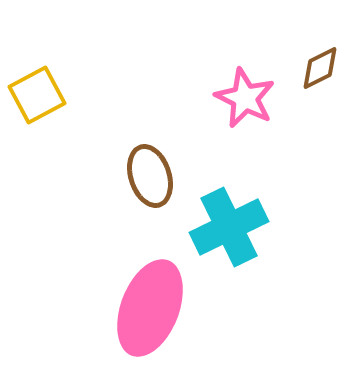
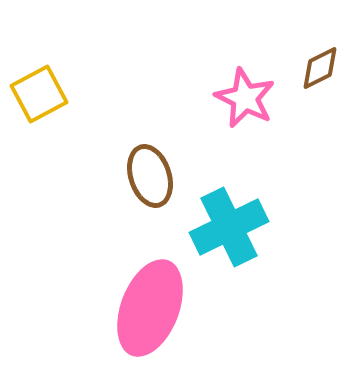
yellow square: moved 2 px right, 1 px up
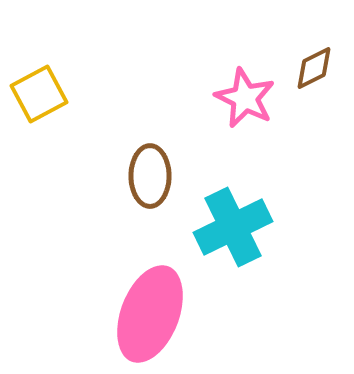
brown diamond: moved 6 px left
brown ellipse: rotated 18 degrees clockwise
cyan cross: moved 4 px right
pink ellipse: moved 6 px down
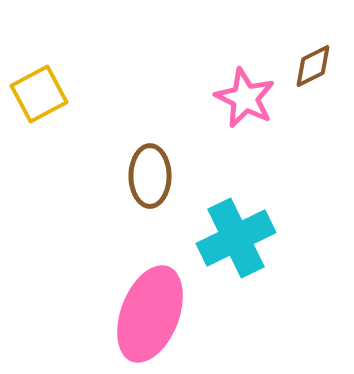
brown diamond: moved 1 px left, 2 px up
cyan cross: moved 3 px right, 11 px down
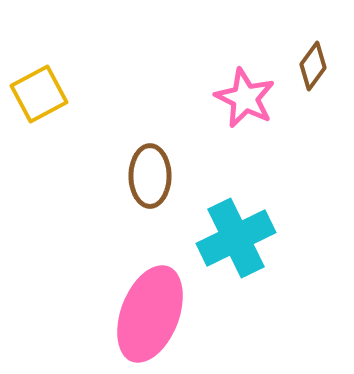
brown diamond: rotated 27 degrees counterclockwise
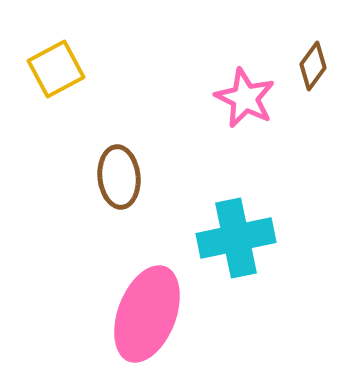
yellow square: moved 17 px right, 25 px up
brown ellipse: moved 31 px left, 1 px down; rotated 6 degrees counterclockwise
cyan cross: rotated 14 degrees clockwise
pink ellipse: moved 3 px left
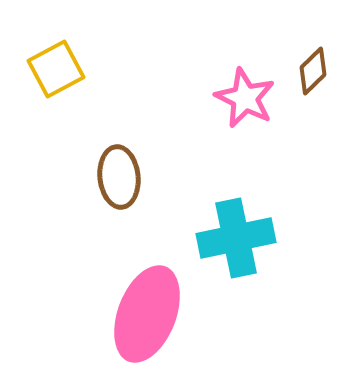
brown diamond: moved 5 px down; rotated 9 degrees clockwise
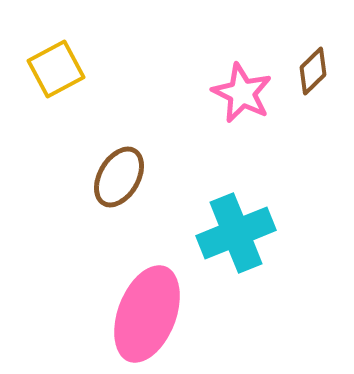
pink star: moved 3 px left, 5 px up
brown ellipse: rotated 36 degrees clockwise
cyan cross: moved 5 px up; rotated 10 degrees counterclockwise
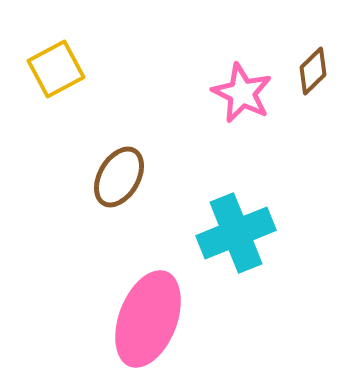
pink ellipse: moved 1 px right, 5 px down
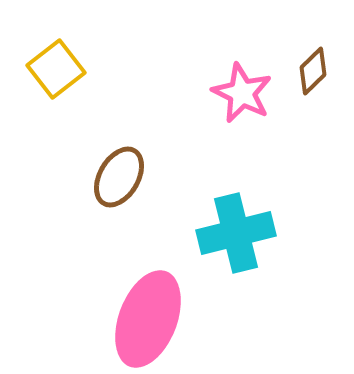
yellow square: rotated 10 degrees counterclockwise
cyan cross: rotated 8 degrees clockwise
